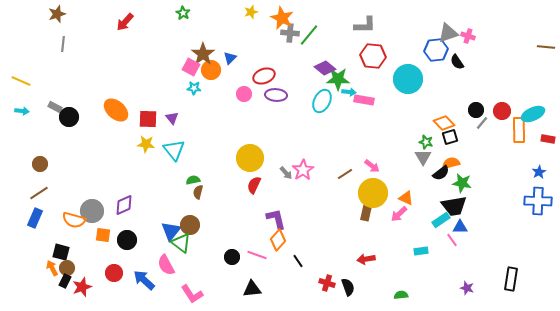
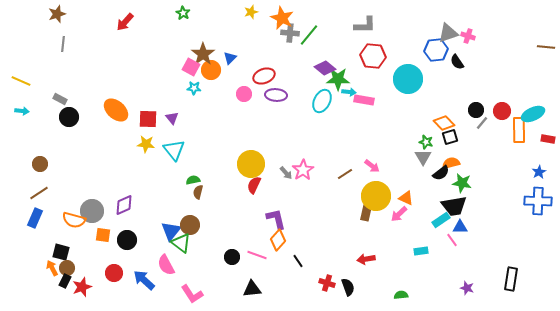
gray rectangle at (55, 107): moved 5 px right, 8 px up
yellow circle at (250, 158): moved 1 px right, 6 px down
yellow circle at (373, 193): moved 3 px right, 3 px down
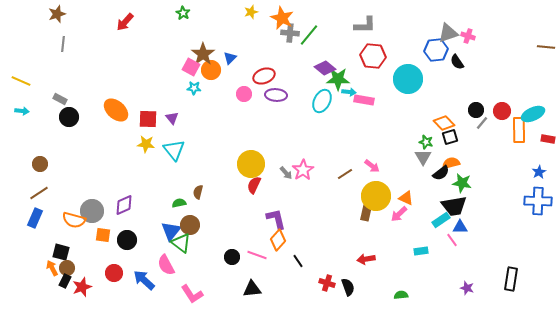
green semicircle at (193, 180): moved 14 px left, 23 px down
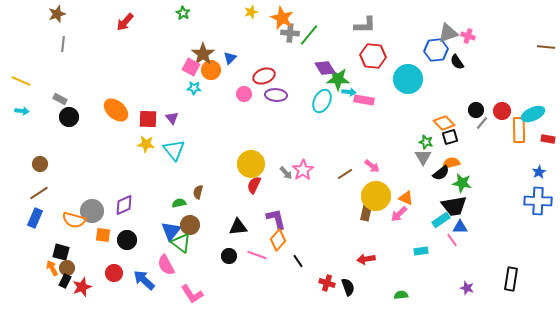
purple diamond at (325, 68): rotated 20 degrees clockwise
black circle at (232, 257): moved 3 px left, 1 px up
black triangle at (252, 289): moved 14 px left, 62 px up
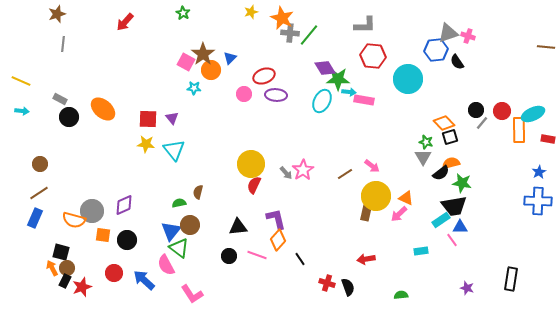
pink square at (191, 67): moved 5 px left, 5 px up
orange ellipse at (116, 110): moved 13 px left, 1 px up
green triangle at (181, 243): moved 2 px left, 5 px down
black line at (298, 261): moved 2 px right, 2 px up
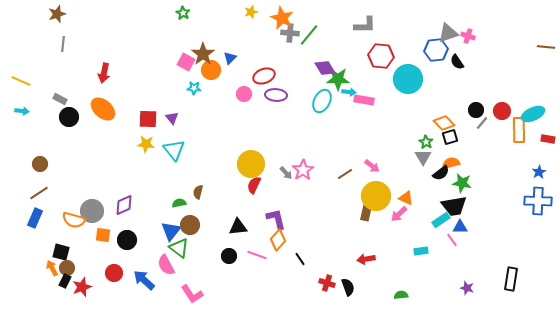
red arrow at (125, 22): moved 21 px left, 51 px down; rotated 30 degrees counterclockwise
red hexagon at (373, 56): moved 8 px right
green star at (426, 142): rotated 16 degrees clockwise
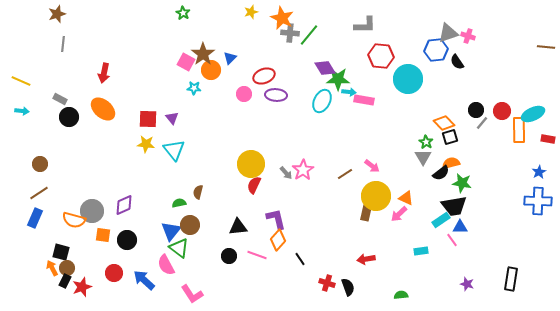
purple star at (467, 288): moved 4 px up
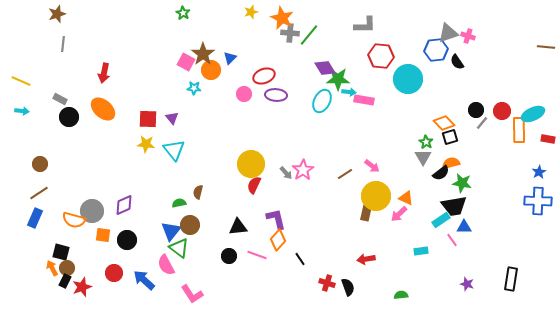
blue triangle at (460, 227): moved 4 px right
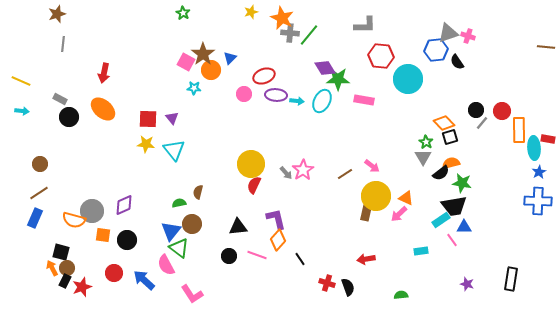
cyan arrow at (349, 92): moved 52 px left, 9 px down
cyan ellipse at (533, 114): moved 1 px right, 34 px down; rotated 70 degrees counterclockwise
brown circle at (190, 225): moved 2 px right, 1 px up
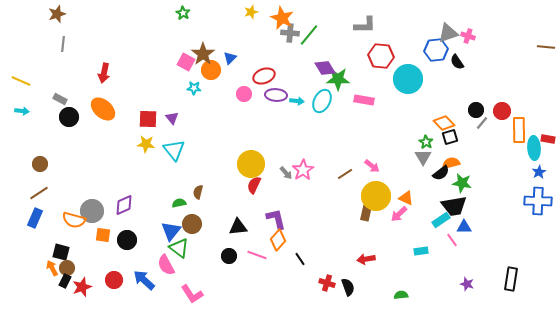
red circle at (114, 273): moved 7 px down
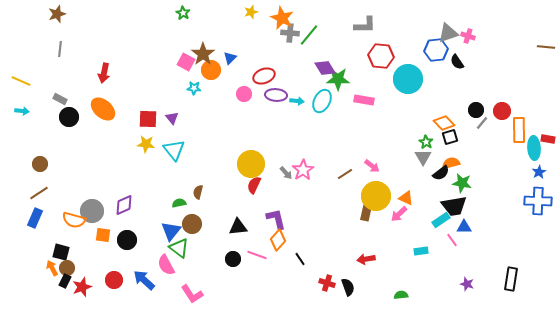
gray line at (63, 44): moved 3 px left, 5 px down
black circle at (229, 256): moved 4 px right, 3 px down
